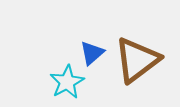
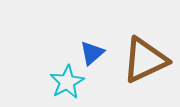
brown triangle: moved 8 px right; rotated 12 degrees clockwise
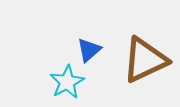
blue triangle: moved 3 px left, 3 px up
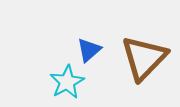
brown triangle: moved 1 px left, 2 px up; rotated 21 degrees counterclockwise
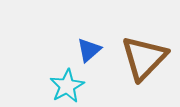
cyan star: moved 4 px down
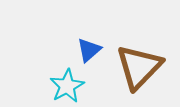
brown triangle: moved 5 px left, 9 px down
